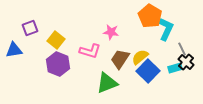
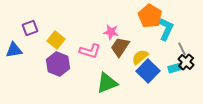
brown trapezoid: moved 12 px up
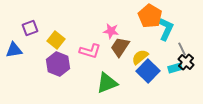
pink star: moved 1 px up
